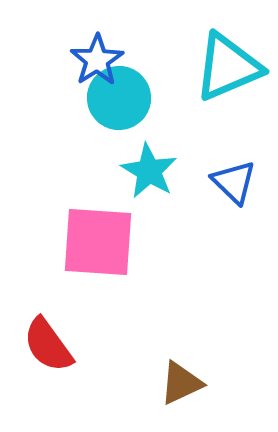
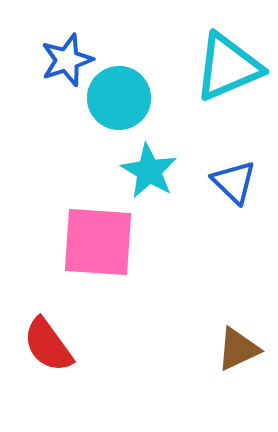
blue star: moved 30 px left; rotated 14 degrees clockwise
brown triangle: moved 57 px right, 34 px up
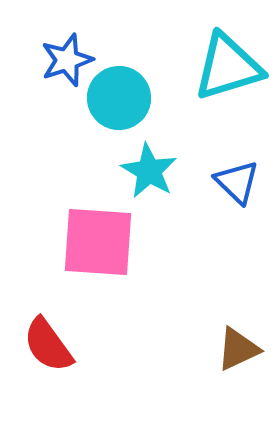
cyan triangle: rotated 6 degrees clockwise
blue triangle: moved 3 px right
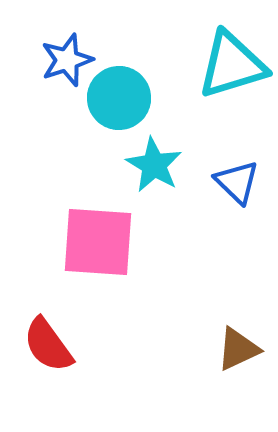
cyan triangle: moved 4 px right, 2 px up
cyan star: moved 5 px right, 6 px up
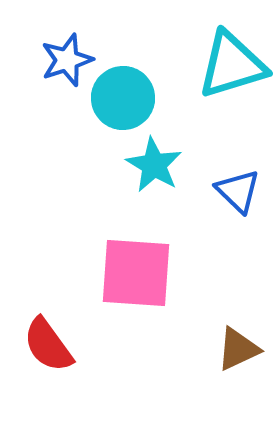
cyan circle: moved 4 px right
blue triangle: moved 1 px right, 9 px down
pink square: moved 38 px right, 31 px down
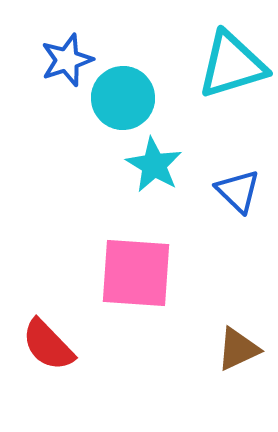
red semicircle: rotated 8 degrees counterclockwise
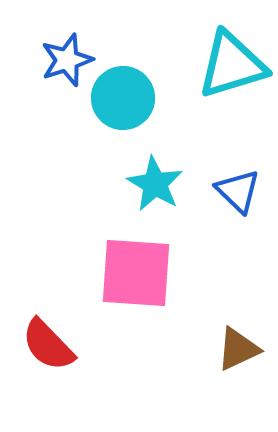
cyan star: moved 1 px right, 19 px down
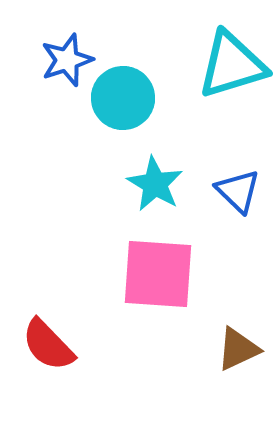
pink square: moved 22 px right, 1 px down
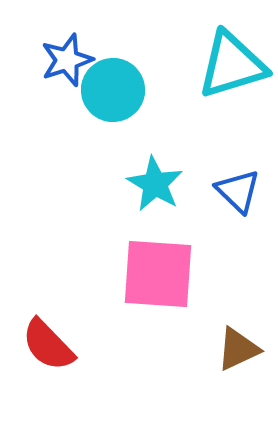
cyan circle: moved 10 px left, 8 px up
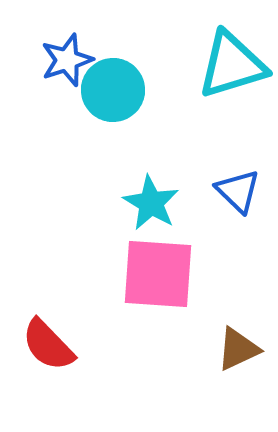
cyan star: moved 4 px left, 19 px down
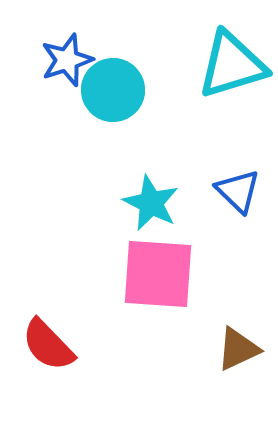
cyan star: rotated 4 degrees counterclockwise
